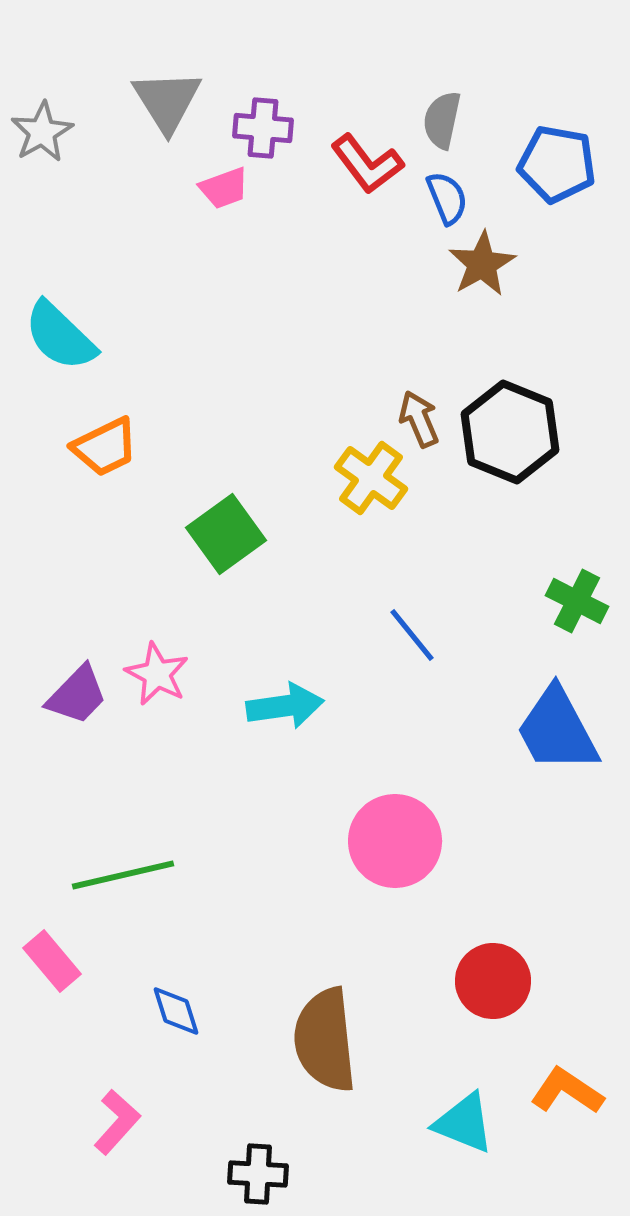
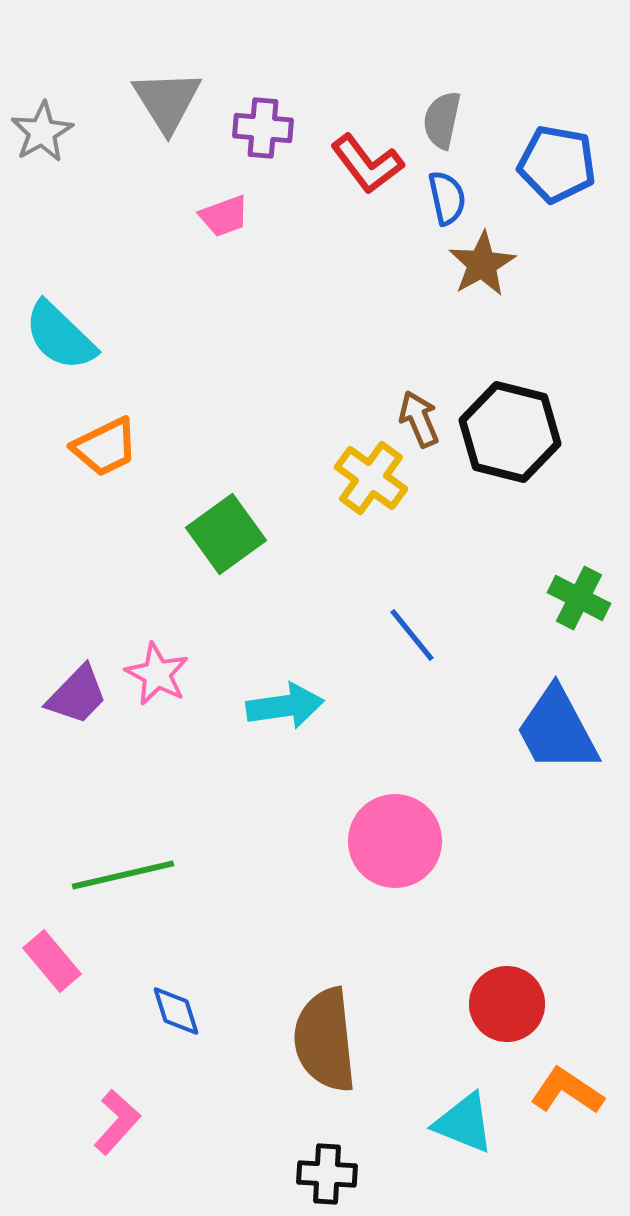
pink trapezoid: moved 28 px down
blue semicircle: rotated 10 degrees clockwise
black hexagon: rotated 8 degrees counterclockwise
green cross: moved 2 px right, 3 px up
red circle: moved 14 px right, 23 px down
black cross: moved 69 px right
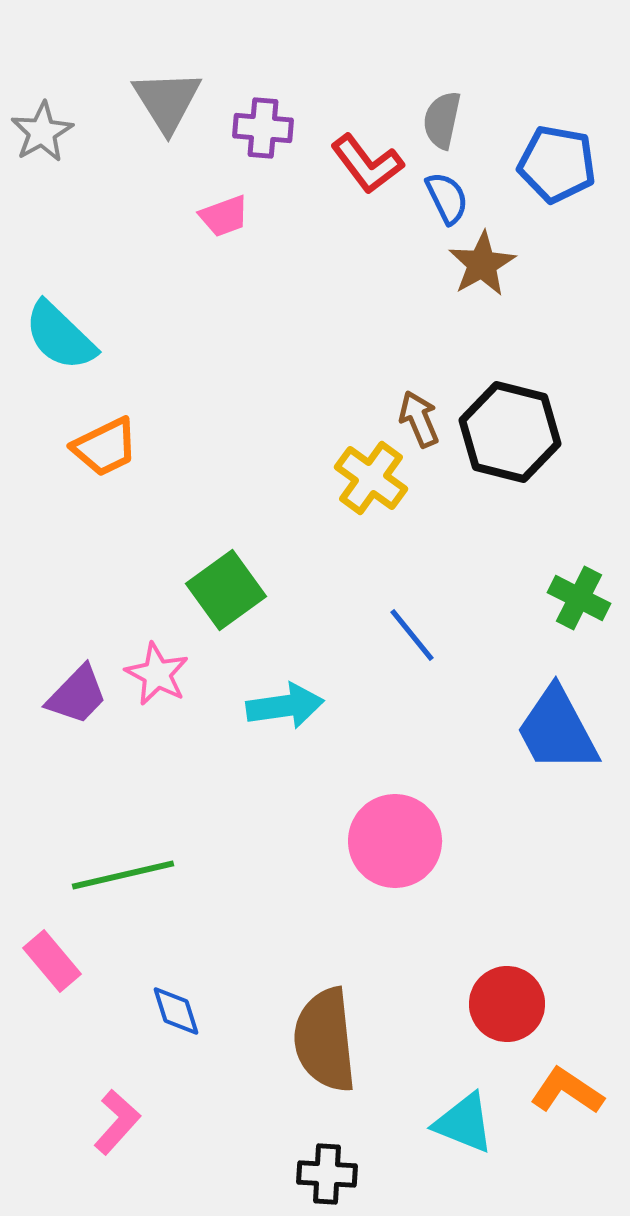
blue semicircle: rotated 14 degrees counterclockwise
green square: moved 56 px down
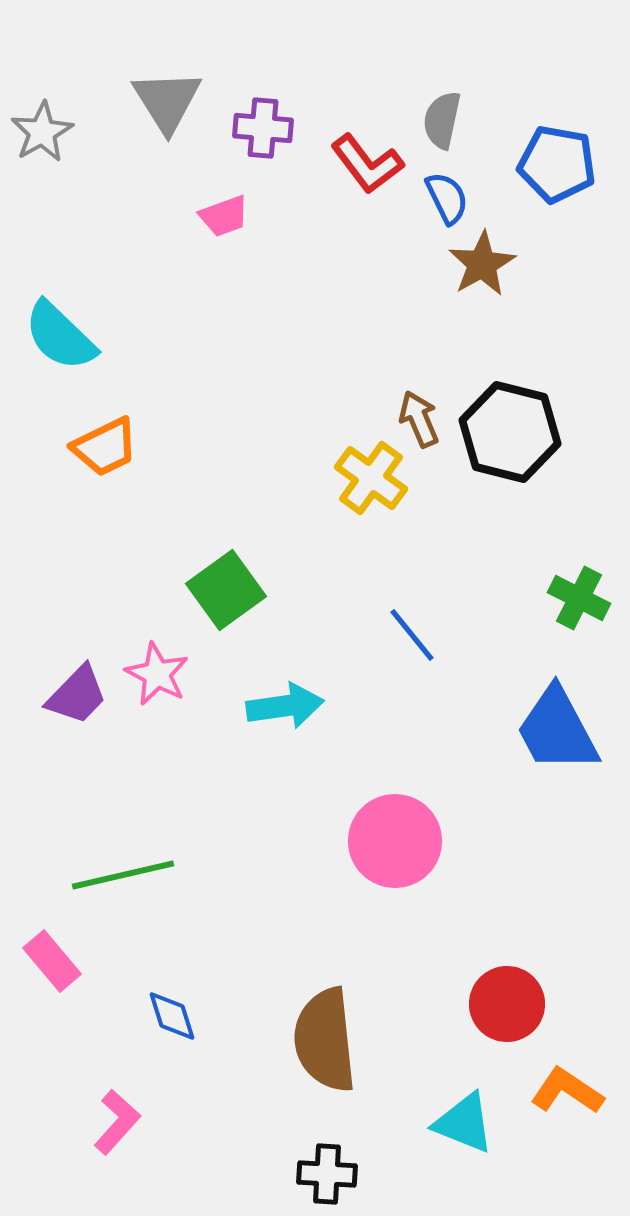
blue diamond: moved 4 px left, 5 px down
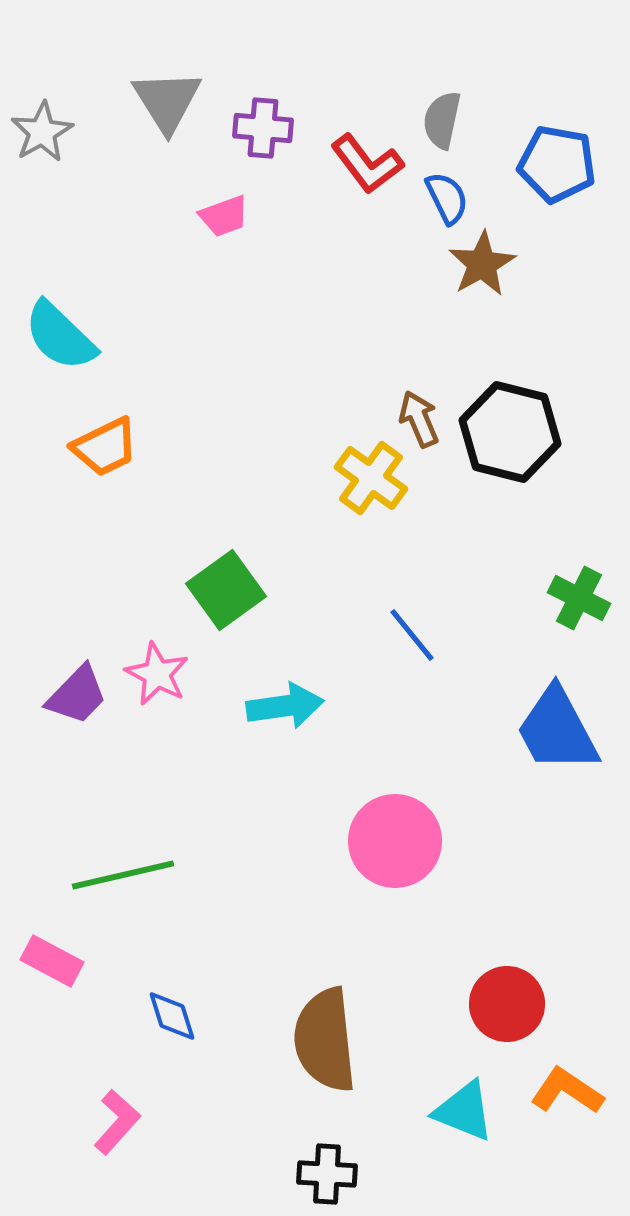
pink rectangle: rotated 22 degrees counterclockwise
cyan triangle: moved 12 px up
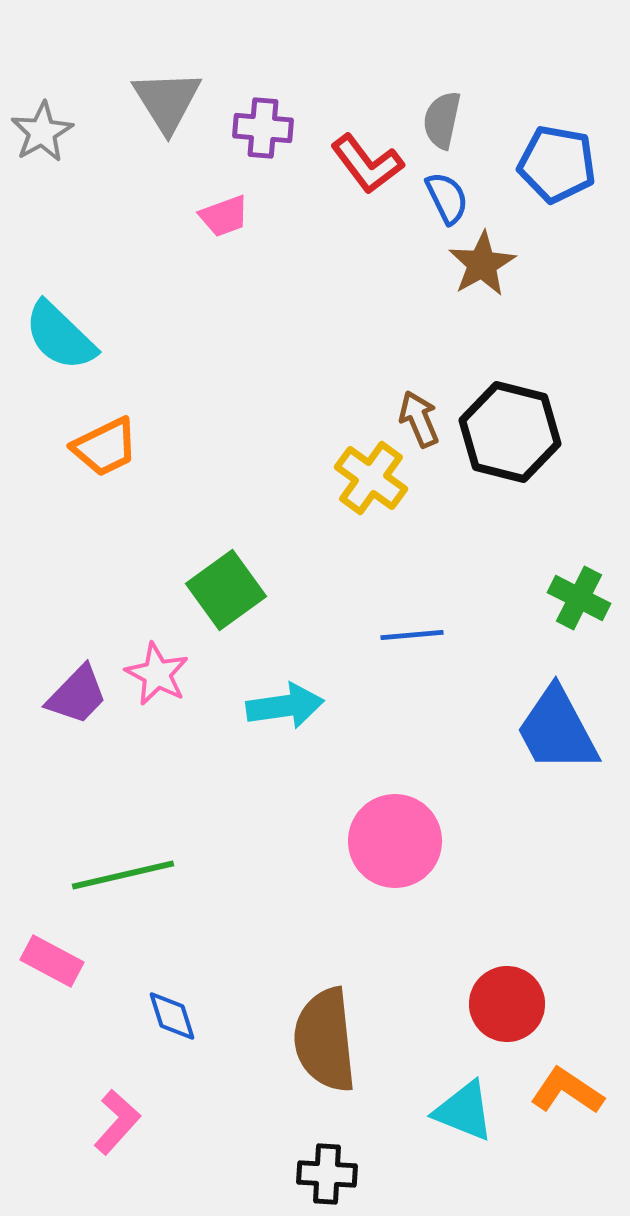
blue line: rotated 56 degrees counterclockwise
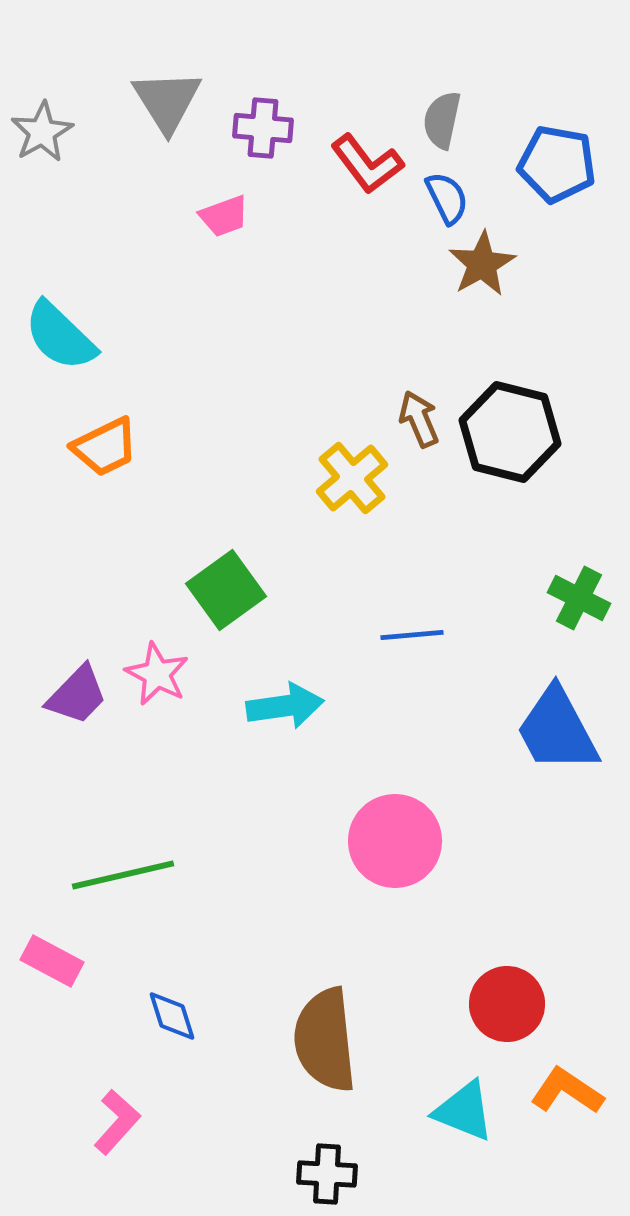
yellow cross: moved 19 px left; rotated 14 degrees clockwise
